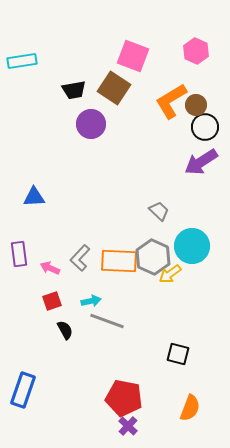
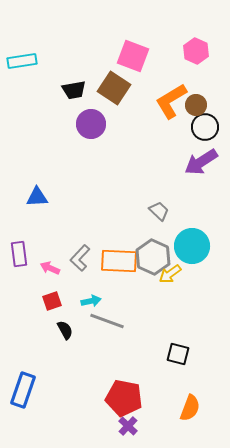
blue triangle: moved 3 px right
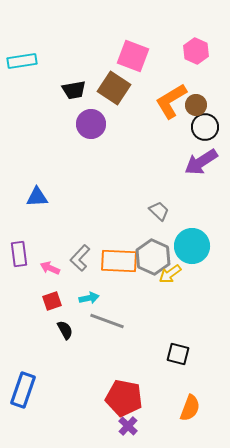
cyan arrow: moved 2 px left, 3 px up
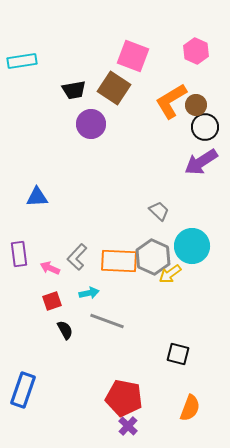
gray L-shape: moved 3 px left, 1 px up
cyan arrow: moved 5 px up
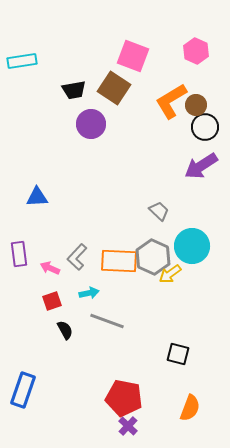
purple arrow: moved 4 px down
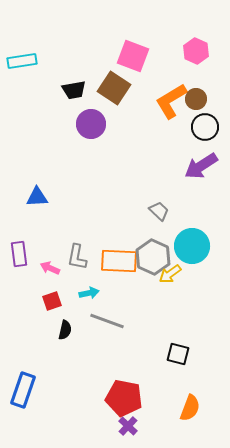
brown circle: moved 6 px up
gray L-shape: rotated 32 degrees counterclockwise
black semicircle: rotated 42 degrees clockwise
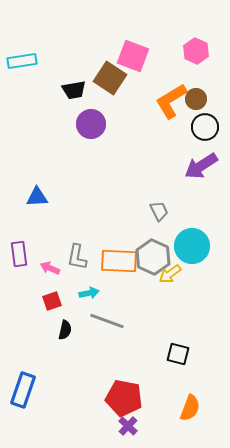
brown square: moved 4 px left, 10 px up
gray trapezoid: rotated 20 degrees clockwise
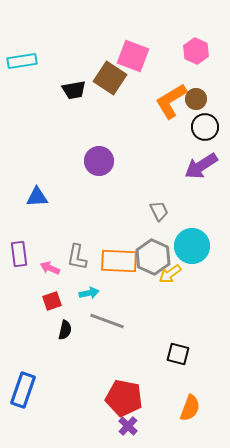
purple circle: moved 8 px right, 37 px down
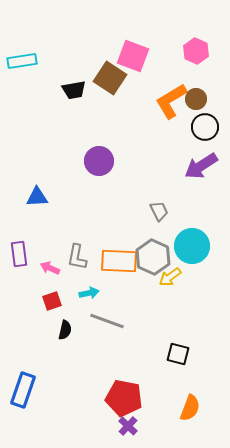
yellow arrow: moved 3 px down
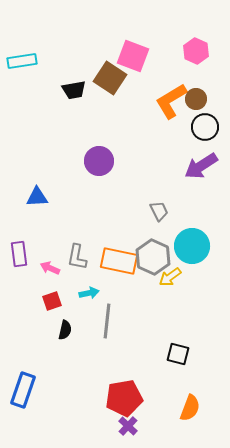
orange rectangle: rotated 9 degrees clockwise
gray line: rotated 76 degrees clockwise
red pentagon: rotated 21 degrees counterclockwise
